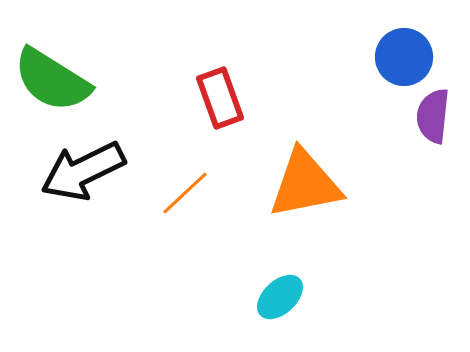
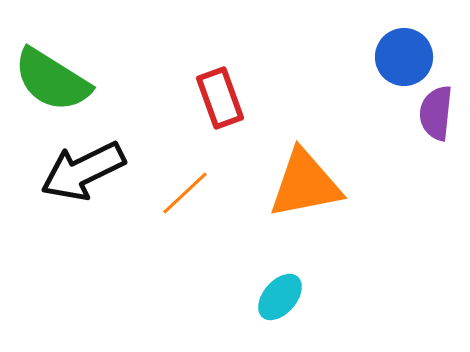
purple semicircle: moved 3 px right, 3 px up
cyan ellipse: rotated 6 degrees counterclockwise
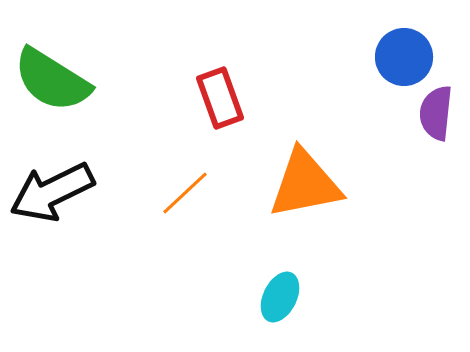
black arrow: moved 31 px left, 21 px down
cyan ellipse: rotated 15 degrees counterclockwise
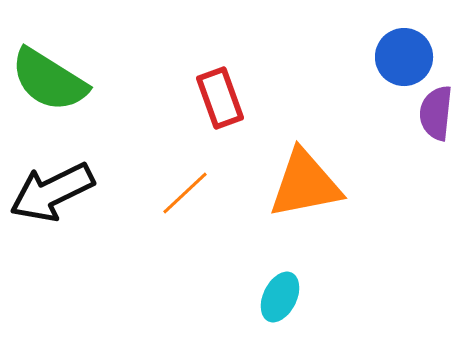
green semicircle: moved 3 px left
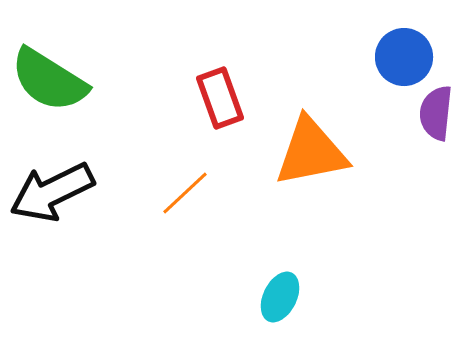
orange triangle: moved 6 px right, 32 px up
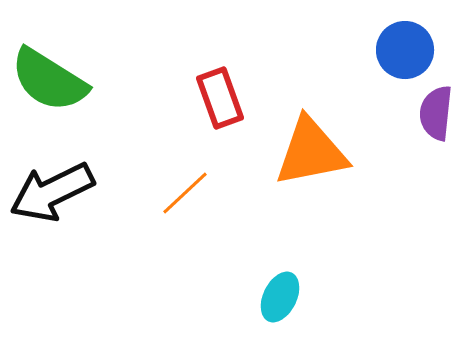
blue circle: moved 1 px right, 7 px up
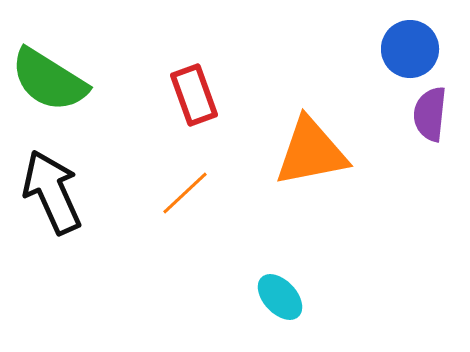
blue circle: moved 5 px right, 1 px up
red rectangle: moved 26 px left, 3 px up
purple semicircle: moved 6 px left, 1 px down
black arrow: rotated 92 degrees clockwise
cyan ellipse: rotated 69 degrees counterclockwise
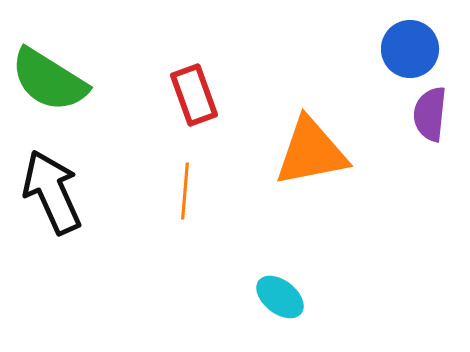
orange line: moved 2 px up; rotated 42 degrees counterclockwise
cyan ellipse: rotated 9 degrees counterclockwise
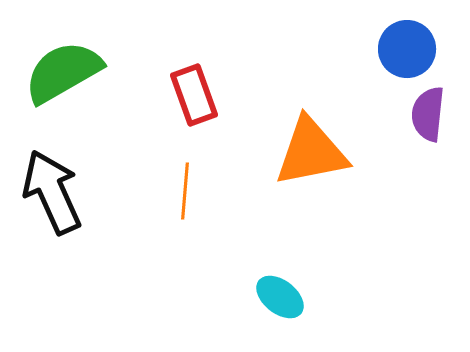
blue circle: moved 3 px left
green semicircle: moved 14 px right, 8 px up; rotated 118 degrees clockwise
purple semicircle: moved 2 px left
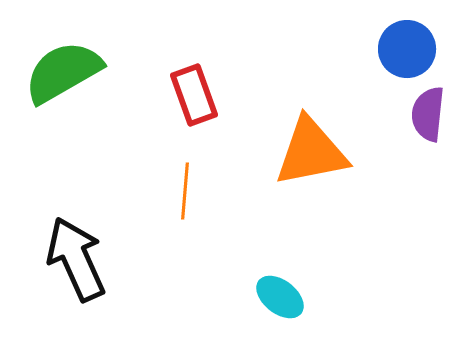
black arrow: moved 24 px right, 67 px down
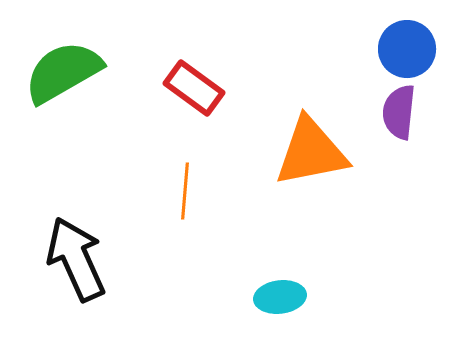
red rectangle: moved 7 px up; rotated 34 degrees counterclockwise
purple semicircle: moved 29 px left, 2 px up
cyan ellipse: rotated 45 degrees counterclockwise
